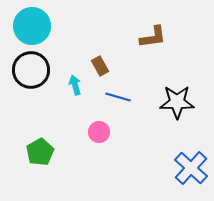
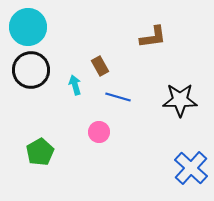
cyan circle: moved 4 px left, 1 px down
black star: moved 3 px right, 2 px up
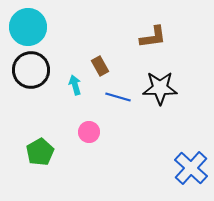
black star: moved 20 px left, 12 px up
pink circle: moved 10 px left
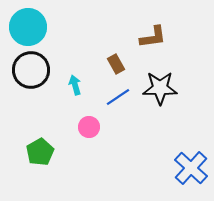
brown rectangle: moved 16 px right, 2 px up
blue line: rotated 50 degrees counterclockwise
pink circle: moved 5 px up
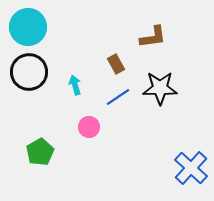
black circle: moved 2 px left, 2 px down
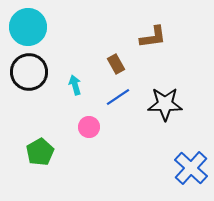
black star: moved 5 px right, 16 px down
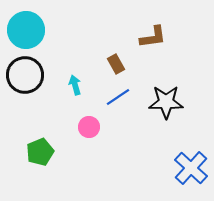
cyan circle: moved 2 px left, 3 px down
black circle: moved 4 px left, 3 px down
black star: moved 1 px right, 2 px up
green pentagon: rotated 8 degrees clockwise
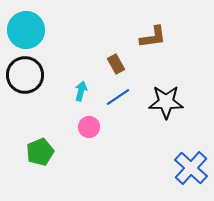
cyan arrow: moved 6 px right, 6 px down; rotated 30 degrees clockwise
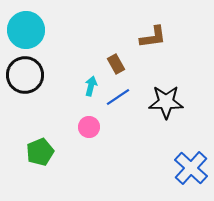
cyan arrow: moved 10 px right, 5 px up
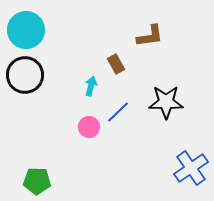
brown L-shape: moved 3 px left, 1 px up
blue line: moved 15 px down; rotated 10 degrees counterclockwise
green pentagon: moved 3 px left, 29 px down; rotated 24 degrees clockwise
blue cross: rotated 12 degrees clockwise
